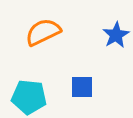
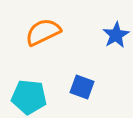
blue square: rotated 20 degrees clockwise
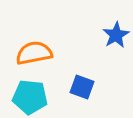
orange semicircle: moved 9 px left, 21 px down; rotated 15 degrees clockwise
cyan pentagon: moved 1 px right
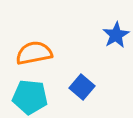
blue square: rotated 20 degrees clockwise
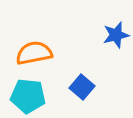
blue star: rotated 16 degrees clockwise
cyan pentagon: moved 2 px left, 1 px up
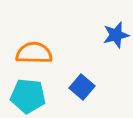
orange semicircle: rotated 12 degrees clockwise
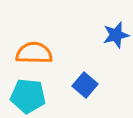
blue square: moved 3 px right, 2 px up
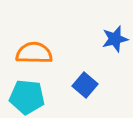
blue star: moved 1 px left, 4 px down
cyan pentagon: moved 1 px left, 1 px down
